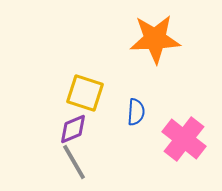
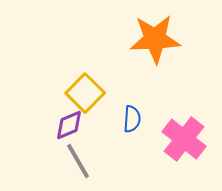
yellow square: rotated 27 degrees clockwise
blue semicircle: moved 4 px left, 7 px down
purple diamond: moved 4 px left, 4 px up
gray line: moved 4 px right, 1 px up
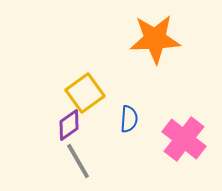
yellow square: rotated 9 degrees clockwise
blue semicircle: moved 3 px left
purple diamond: rotated 12 degrees counterclockwise
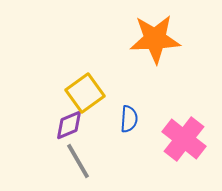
purple diamond: rotated 12 degrees clockwise
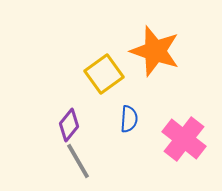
orange star: moved 12 px down; rotated 21 degrees clockwise
yellow square: moved 19 px right, 19 px up
purple diamond: rotated 28 degrees counterclockwise
